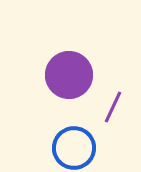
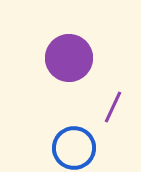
purple circle: moved 17 px up
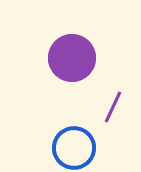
purple circle: moved 3 px right
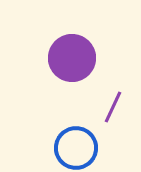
blue circle: moved 2 px right
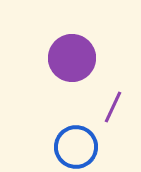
blue circle: moved 1 px up
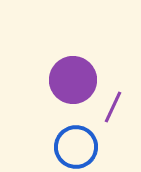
purple circle: moved 1 px right, 22 px down
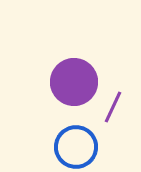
purple circle: moved 1 px right, 2 px down
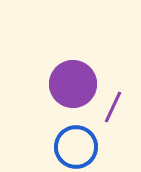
purple circle: moved 1 px left, 2 px down
